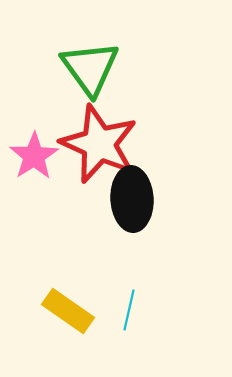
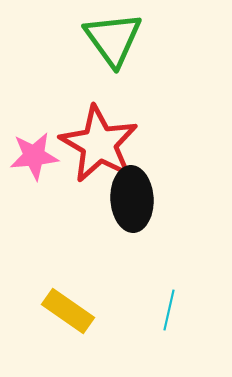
green triangle: moved 23 px right, 29 px up
red star: rotated 6 degrees clockwise
pink star: rotated 27 degrees clockwise
cyan line: moved 40 px right
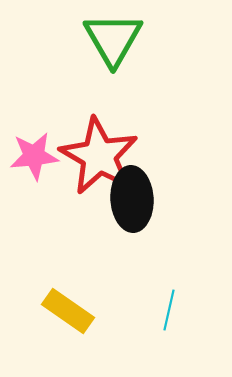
green triangle: rotated 6 degrees clockwise
red star: moved 12 px down
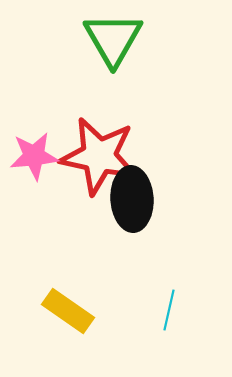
red star: rotated 18 degrees counterclockwise
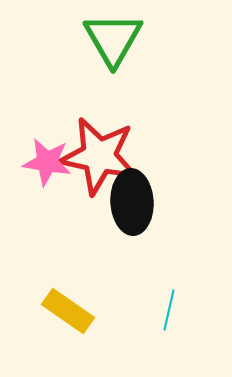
pink star: moved 13 px right, 6 px down; rotated 15 degrees clockwise
black ellipse: moved 3 px down
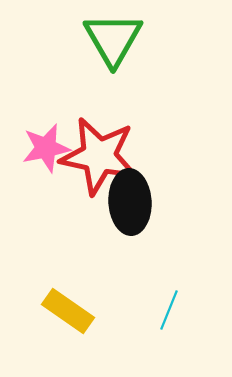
pink star: moved 1 px left, 14 px up; rotated 21 degrees counterclockwise
black ellipse: moved 2 px left
cyan line: rotated 9 degrees clockwise
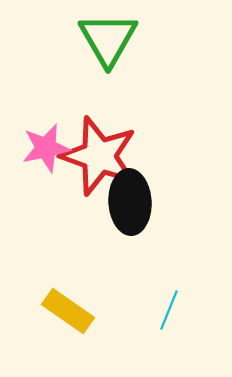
green triangle: moved 5 px left
red star: rotated 8 degrees clockwise
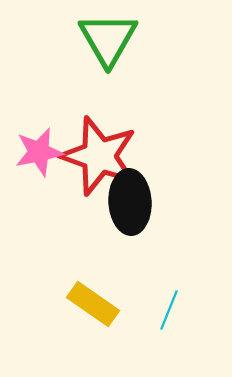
pink star: moved 7 px left, 4 px down
yellow rectangle: moved 25 px right, 7 px up
